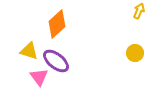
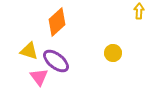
yellow arrow: rotated 21 degrees counterclockwise
orange diamond: moved 2 px up
yellow circle: moved 22 px left
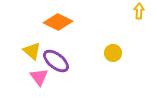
orange diamond: moved 1 px right; rotated 68 degrees clockwise
yellow triangle: moved 3 px right; rotated 24 degrees clockwise
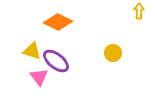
yellow triangle: rotated 24 degrees counterclockwise
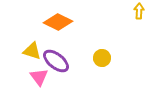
yellow circle: moved 11 px left, 5 px down
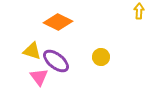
yellow circle: moved 1 px left, 1 px up
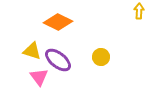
purple ellipse: moved 2 px right, 1 px up
